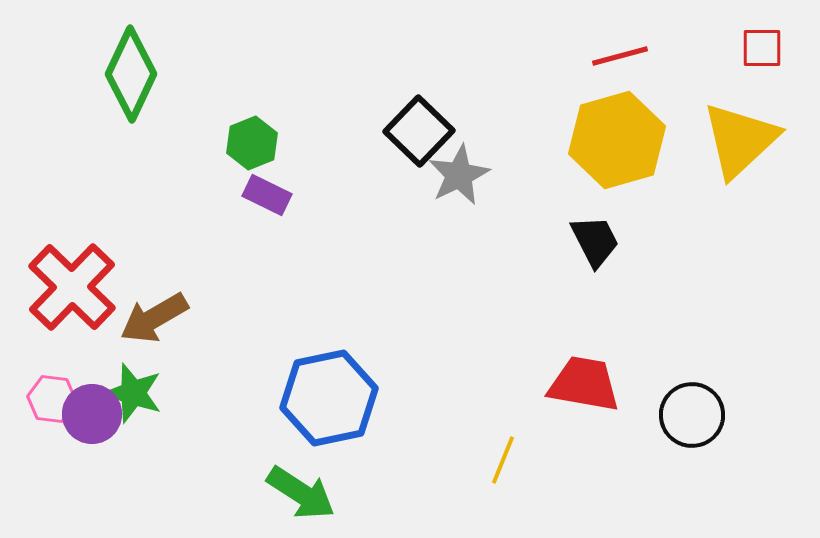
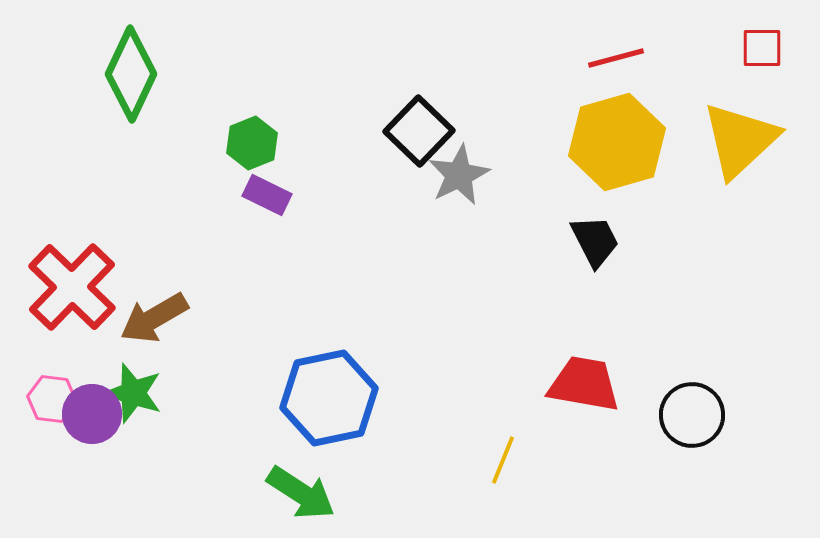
red line: moved 4 px left, 2 px down
yellow hexagon: moved 2 px down
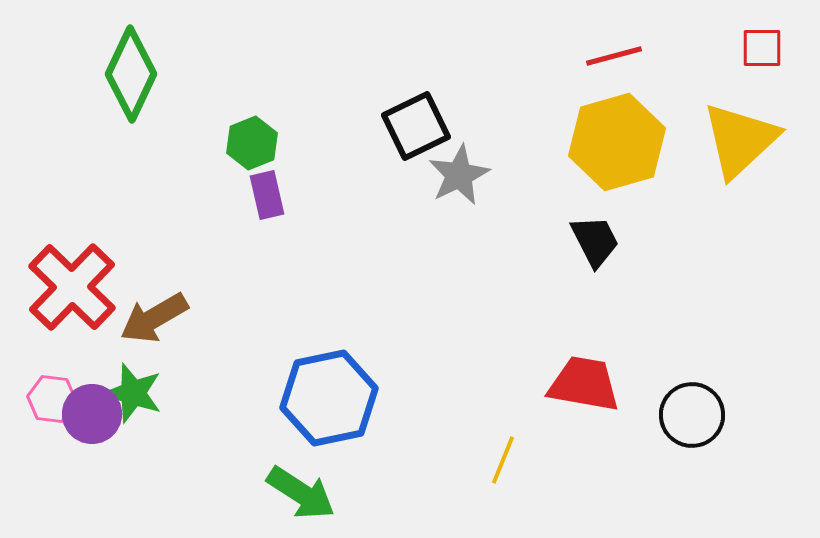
red line: moved 2 px left, 2 px up
black square: moved 3 px left, 5 px up; rotated 20 degrees clockwise
purple rectangle: rotated 51 degrees clockwise
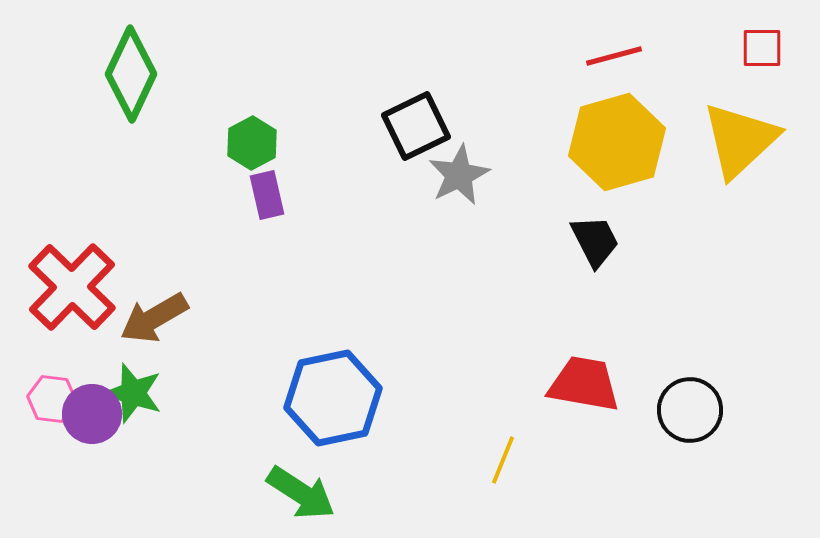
green hexagon: rotated 6 degrees counterclockwise
blue hexagon: moved 4 px right
black circle: moved 2 px left, 5 px up
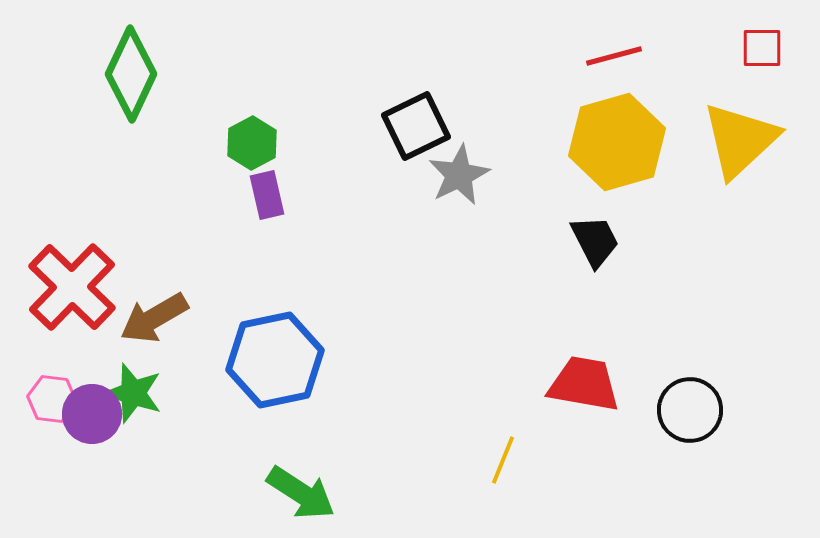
blue hexagon: moved 58 px left, 38 px up
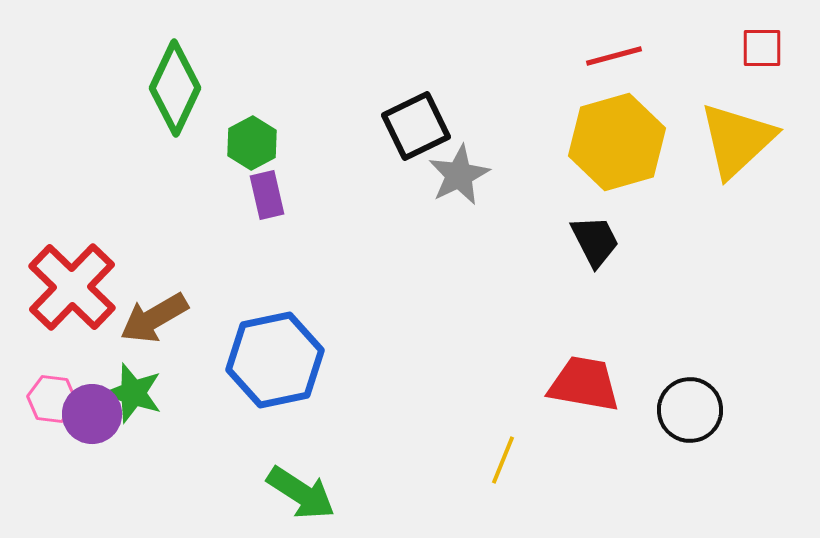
green diamond: moved 44 px right, 14 px down
yellow triangle: moved 3 px left
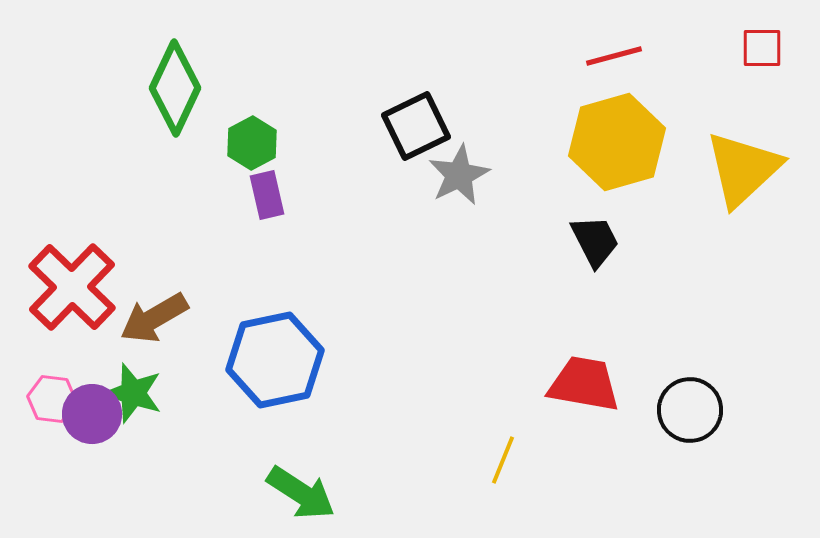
yellow triangle: moved 6 px right, 29 px down
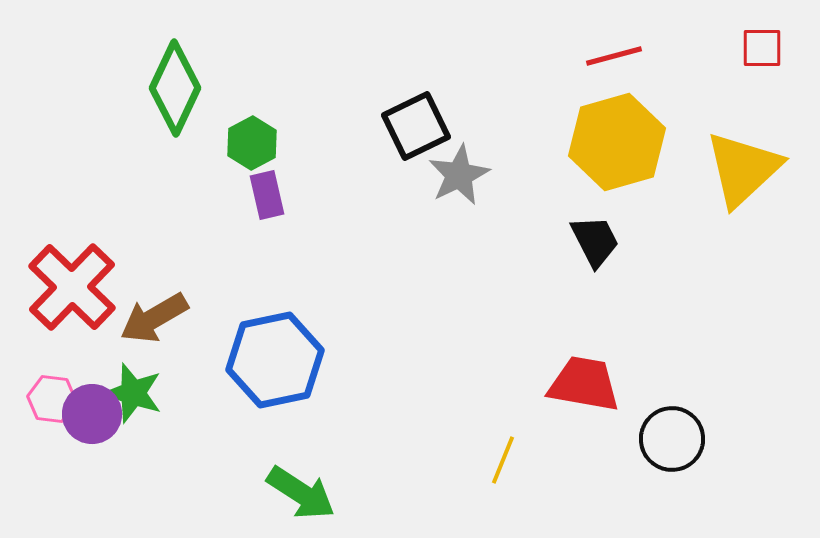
black circle: moved 18 px left, 29 px down
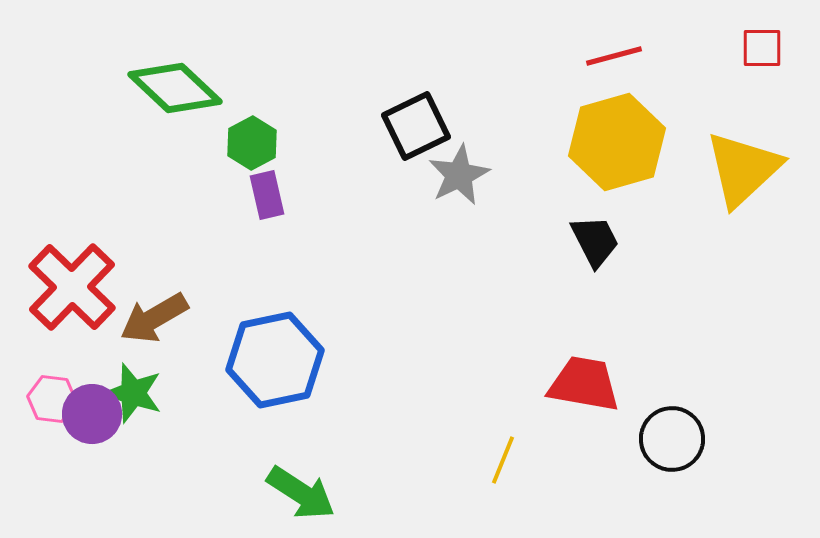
green diamond: rotated 72 degrees counterclockwise
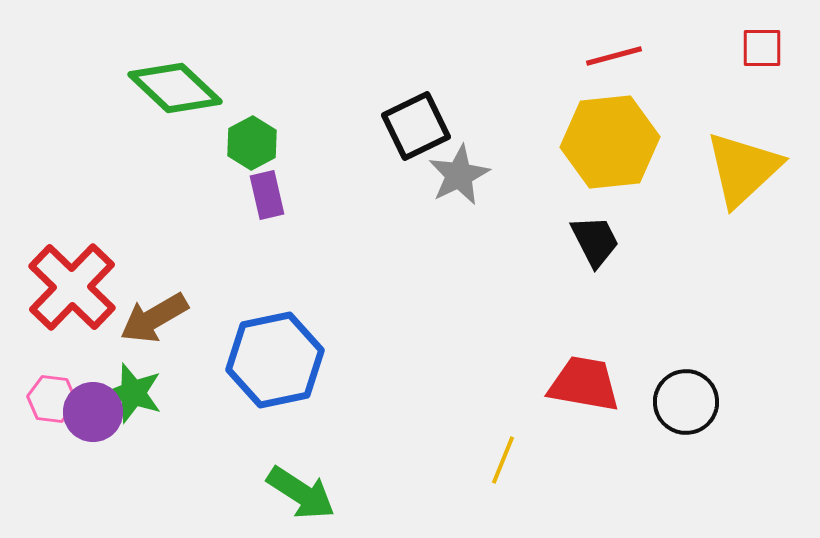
yellow hexagon: moved 7 px left; rotated 10 degrees clockwise
purple circle: moved 1 px right, 2 px up
black circle: moved 14 px right, 37 px up
